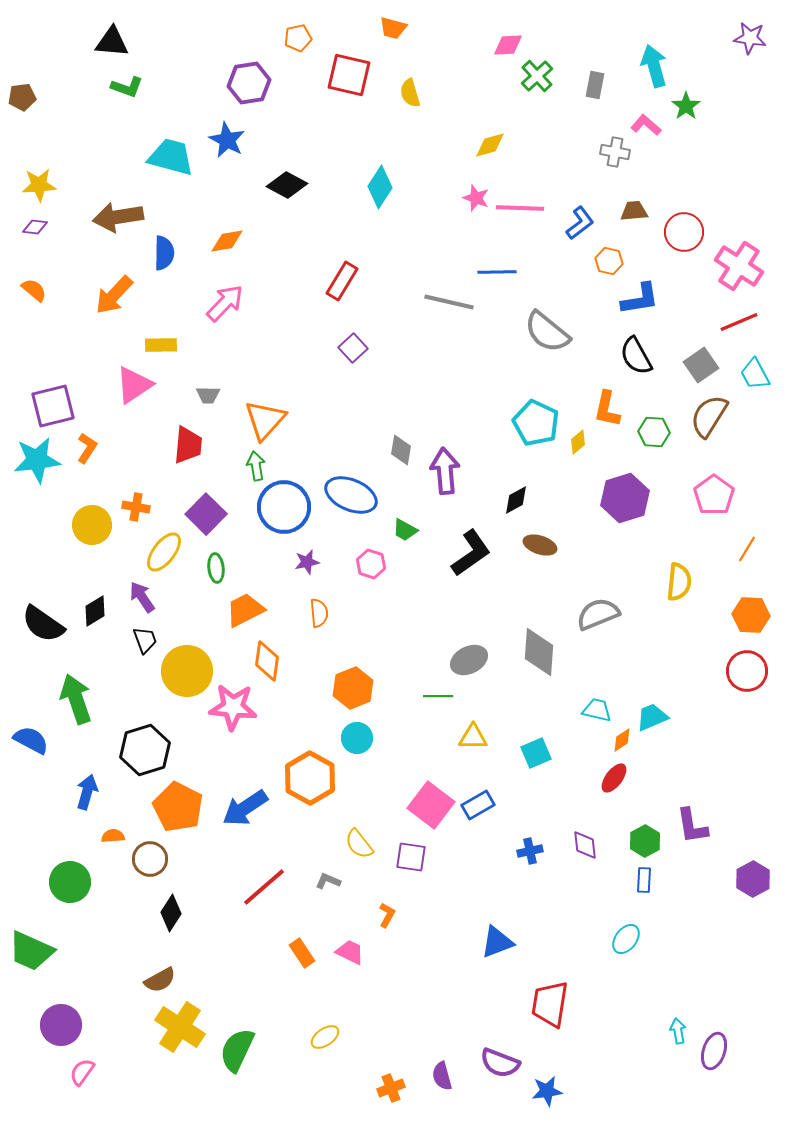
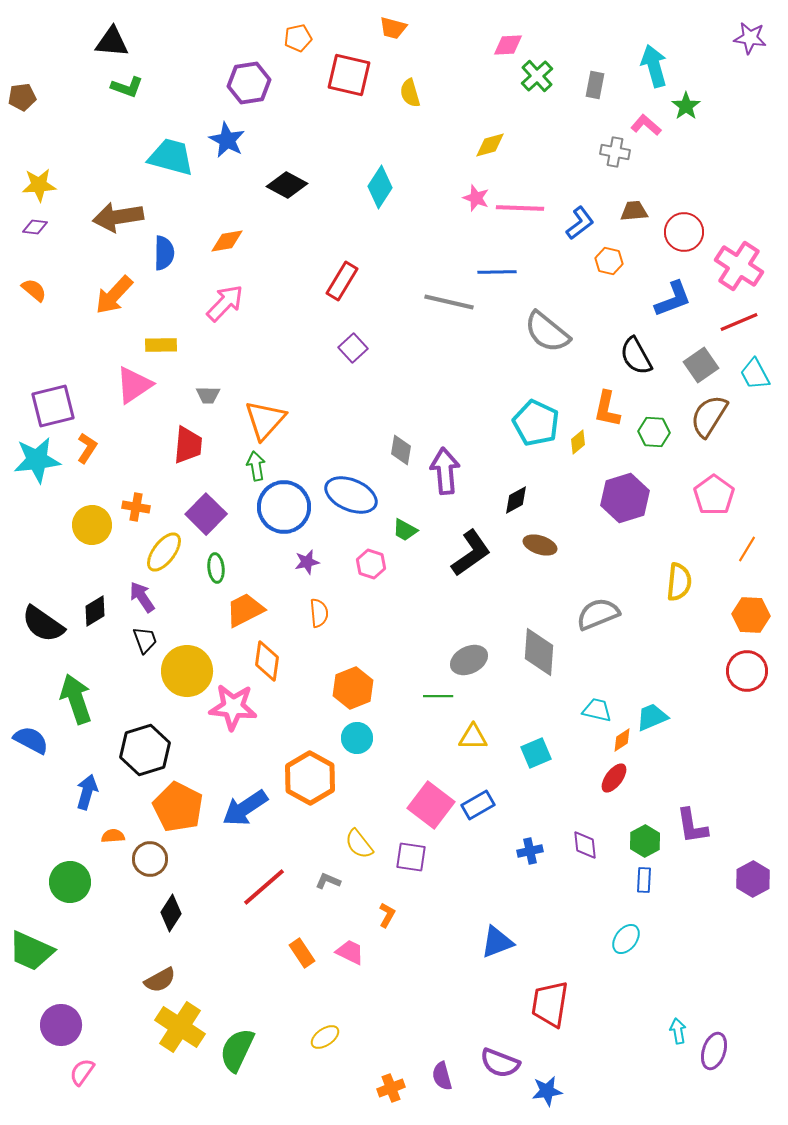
blue L-shape at (640, 299): moved 33 px right; rotated 12 degrees counterclockwise
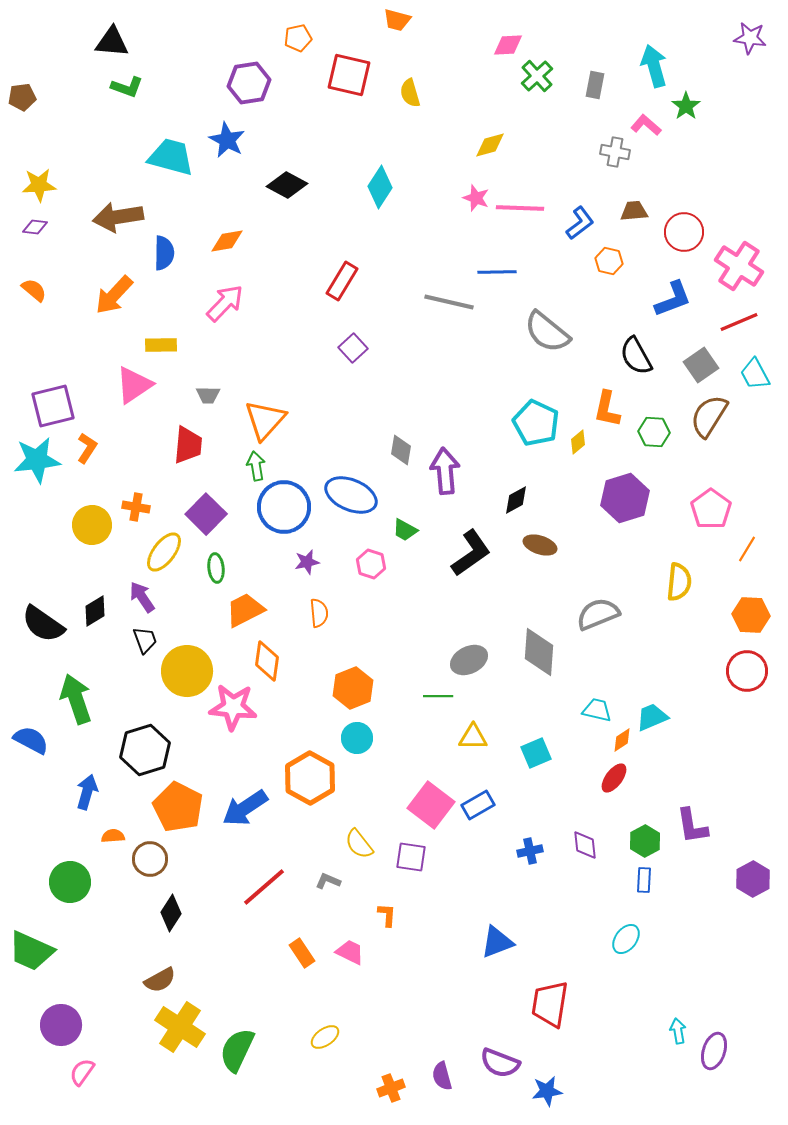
orange trapezoid at (393, 28): moved 4 px right, 8 px up
pink pentagon at (714, 495): moved 3 px left, 14 px down
orange L-shape at (387, 915): rotated 25 degrees counterclockwise
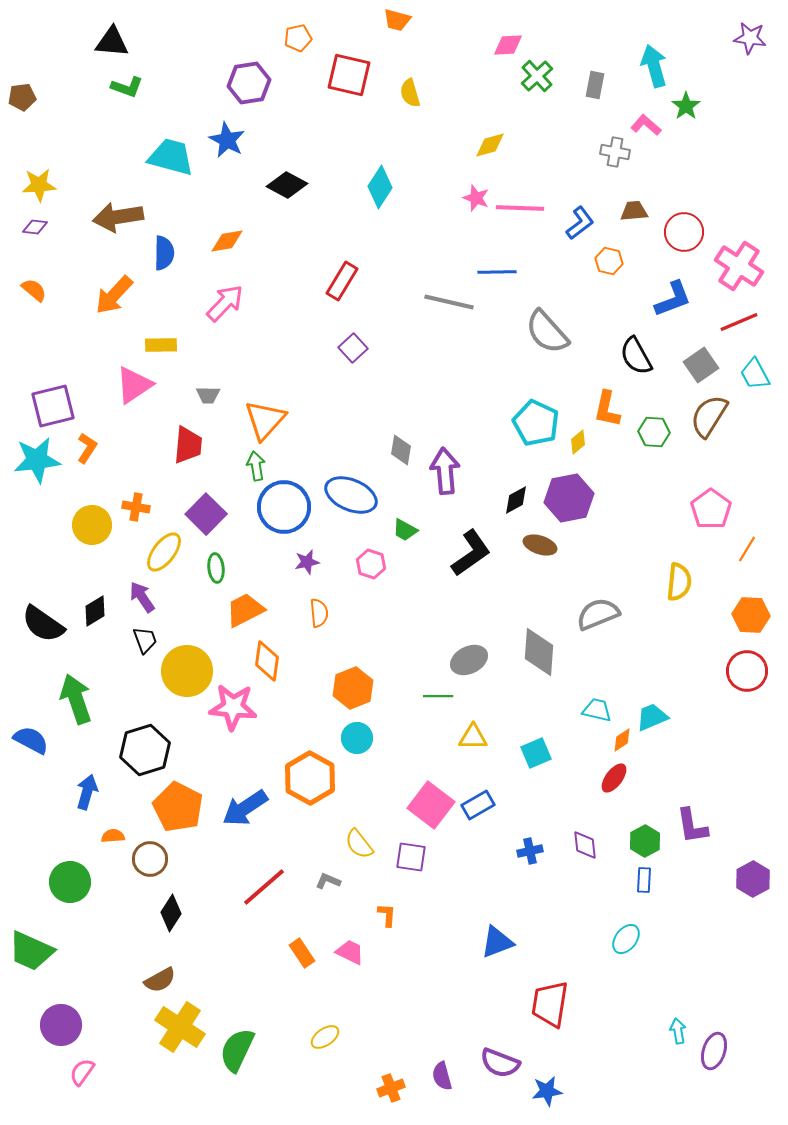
gray semicircle at (547, 332): rotated 9 degrees clockwise
purple hexagon at (625, 498): moved 56 px left; rotated 6 degrees clockwise
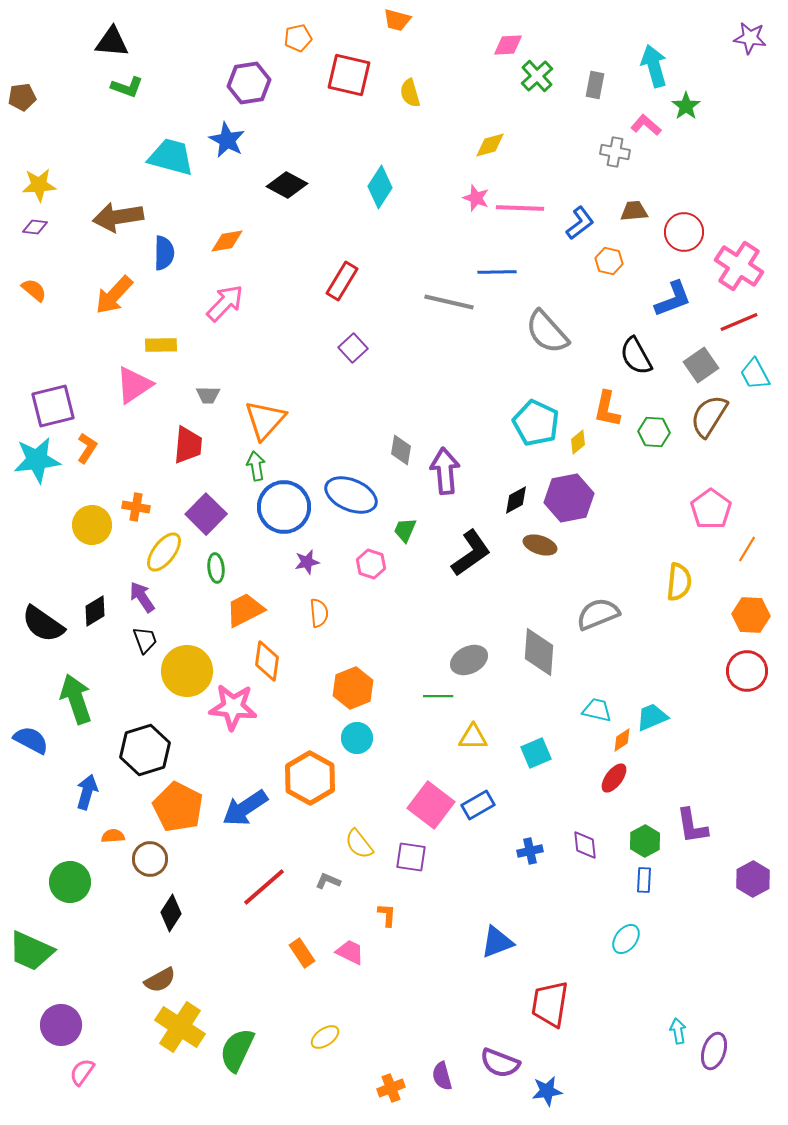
green trapezoid at (405, 530): rotated 84 degrees clockwise
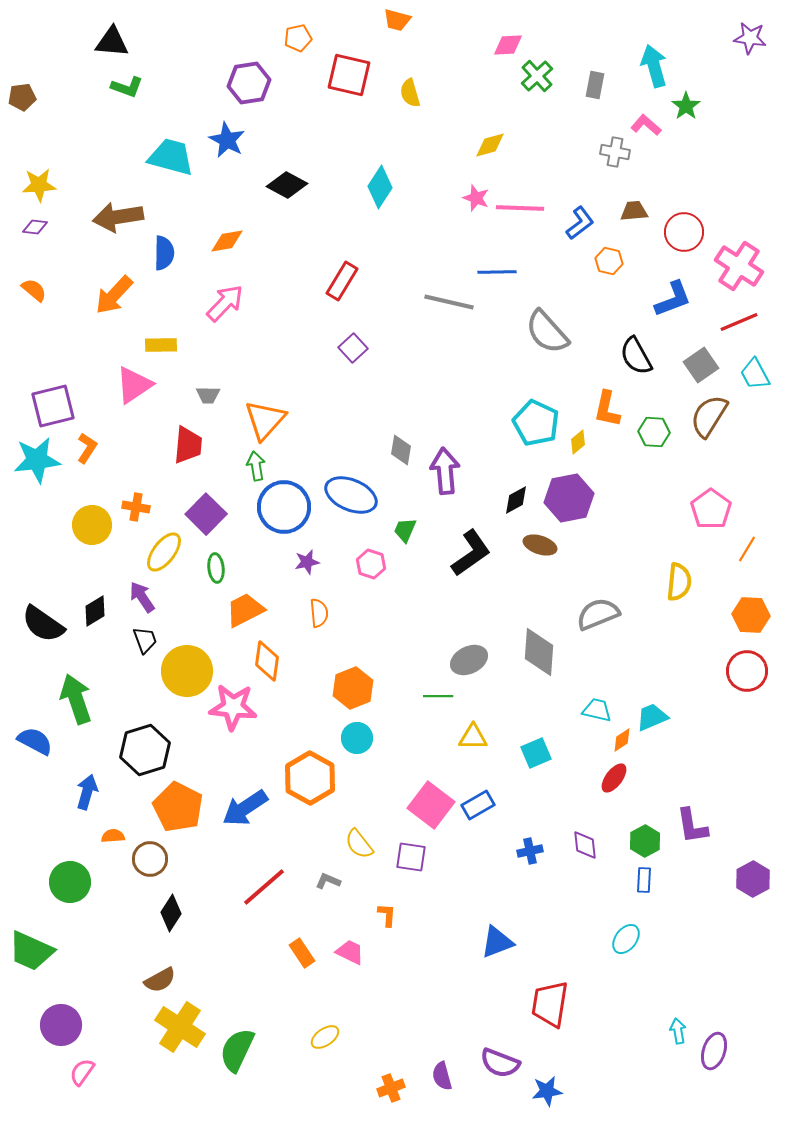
blue semicircle at (31, 740): moved 4 px right, 1 px down
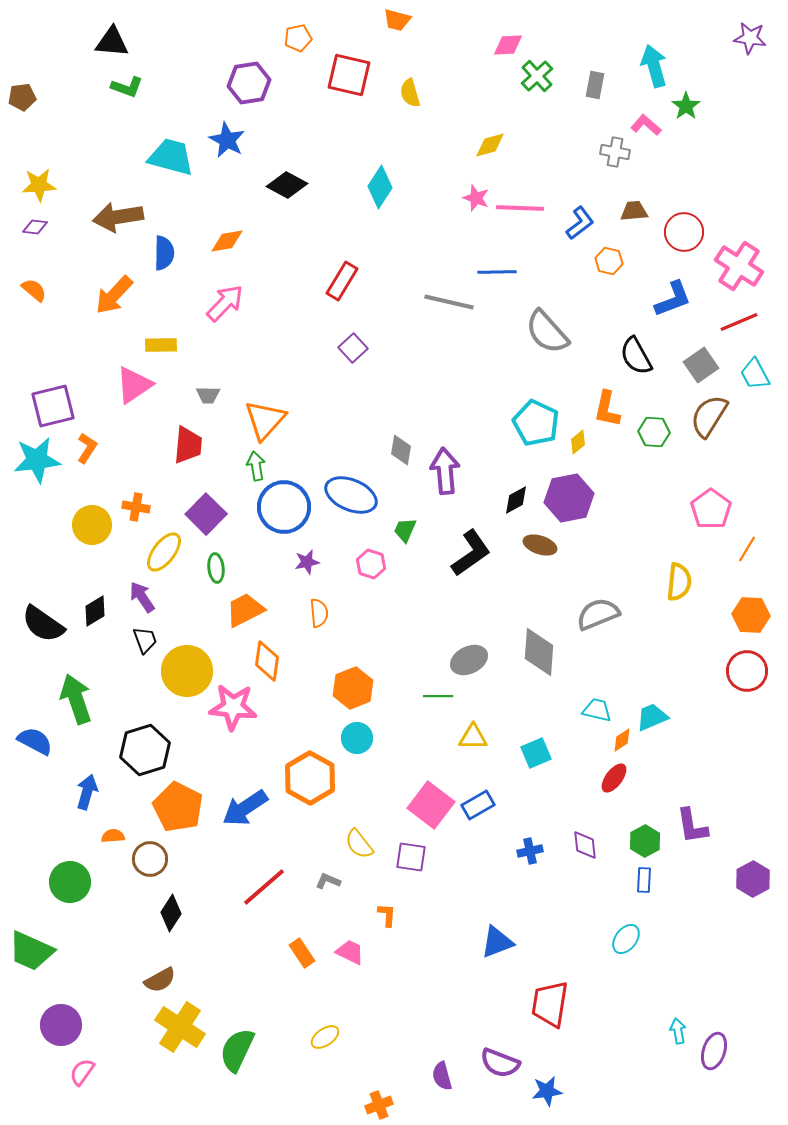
orange cross at (391, 1088): moved 12 px left, 17 px down
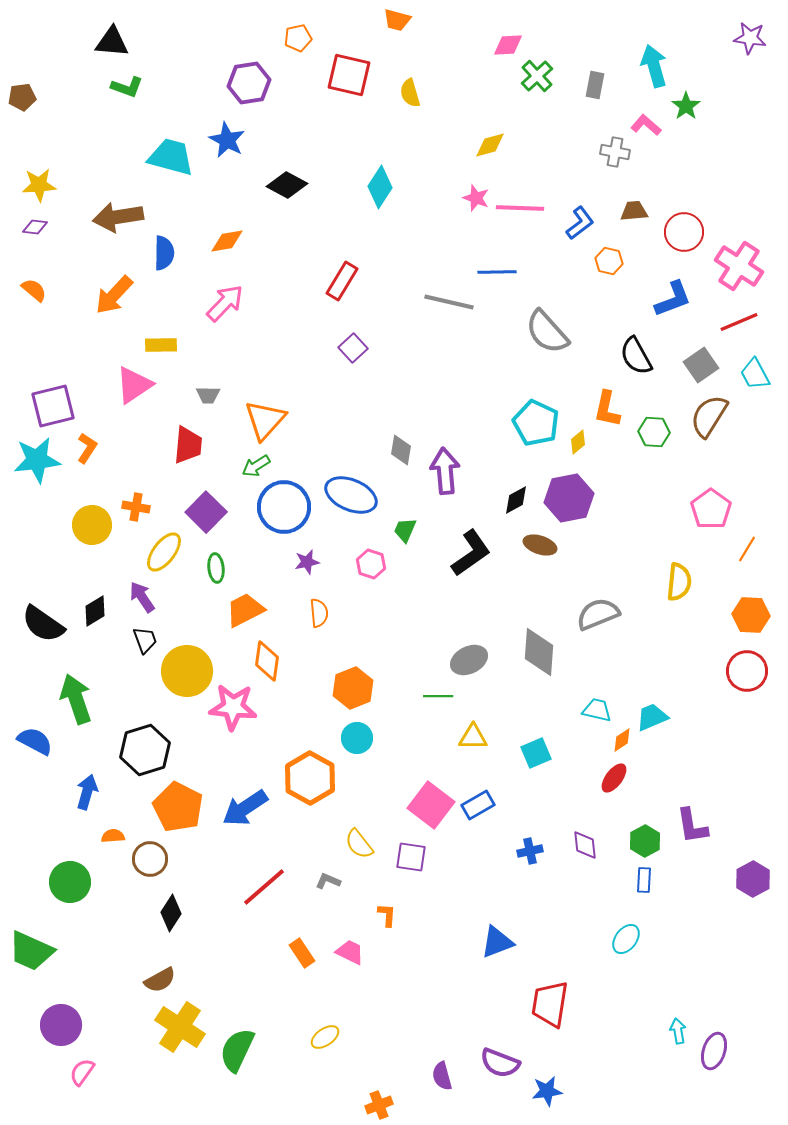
green arrow at (256, 466): rotated 112 degrees counterclockwise
purple square at (206, 514): moved 2 px up
